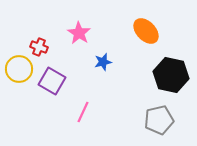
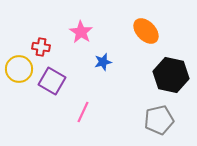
pink star: moved 2 px right, 1 px up
red cross: moved 2 px right; rotated 12 degrees counterclockwise
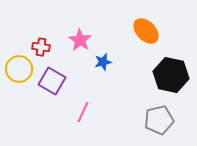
pink star: moved 1 px left, 8 px down
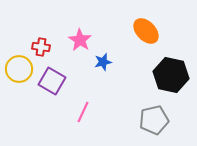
gray pentagon: moved 5 px left
